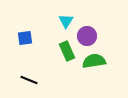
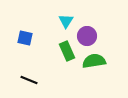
blue square: rotated 21 degrees clockwise
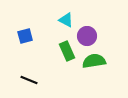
cyan triangle: moved 1 px up; rotated 35 degrees counterclockwise
blue square: moved 2 px up; rotated 28 degrees counterclockwise
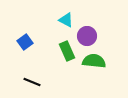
blue square: moved 6 px down; rotated 21 degrees counterclockwise
green semicircle: rotated 15 degrees clockwise
black line: moved 3 px right, 2 px down
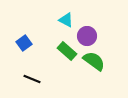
blue square: moved 1 px left, 1 px down
green rectangle: rotated 24 degrees counterclockwise
green semicircle: rotated 30 degrees clockwise
black line: moved 3 px up
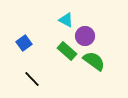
purple circle: moved 2 px left
black line: rotated 24 degrees clockwise
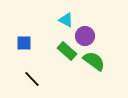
blue square: rotated 35 degrees clockwise
